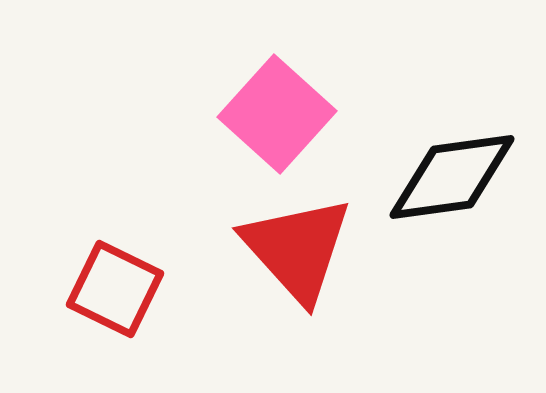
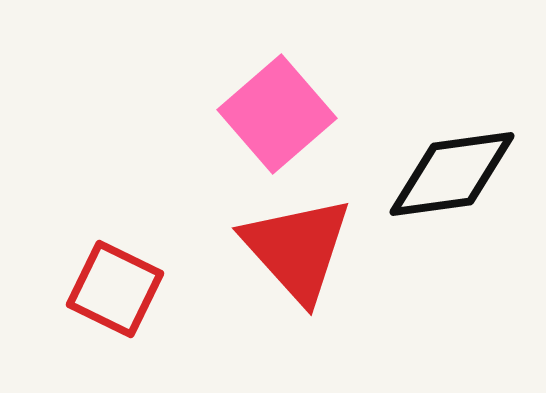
pink square: rotated 7 degrees clockwise
black diamond: moved 3 px up
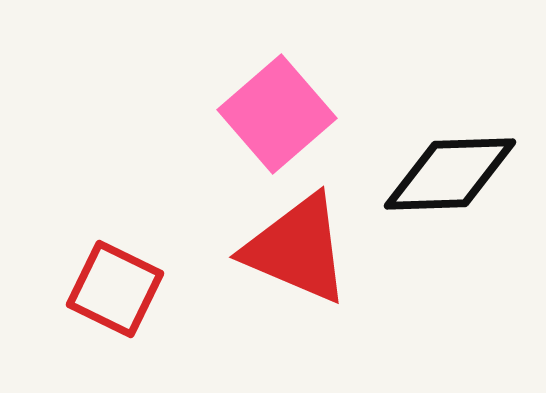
black diamond: moved 2 px left; rotated 6 degrees clockwise
red triangle: rotated 25 degrees counterclockwise
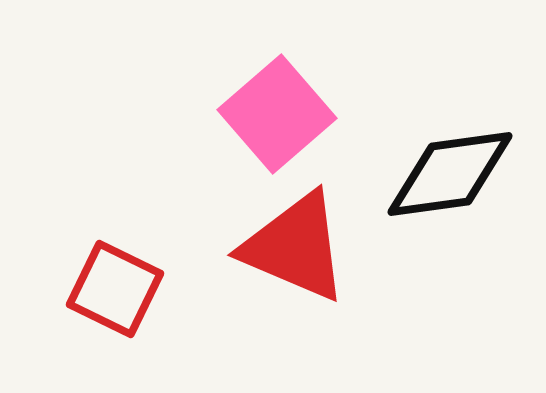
black diamond: rotated 6 degrees counterclockwise
red triangle: moved 2 px left, 2 px up
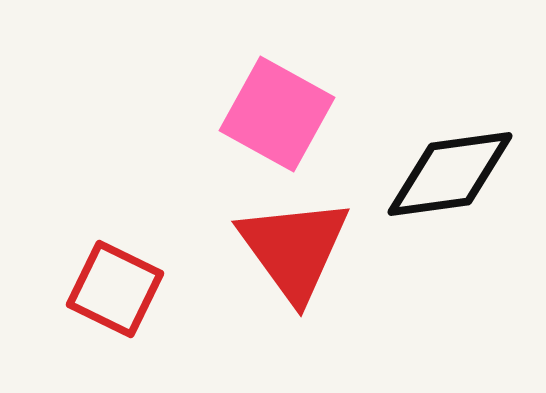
pink square: rotated 20 degrees counterclockwise
red triangle: moved 1 px left, 2 px down; rotated 31 degrees clockwise
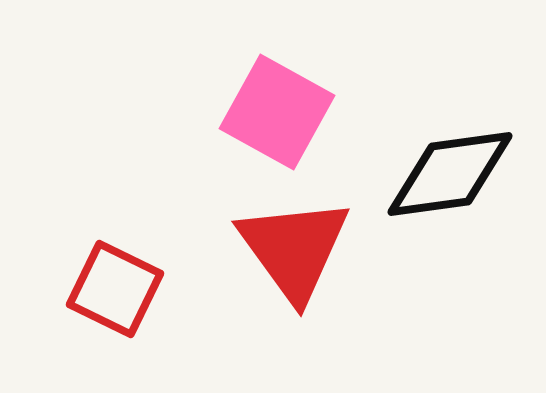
pink square: moved 2 px up
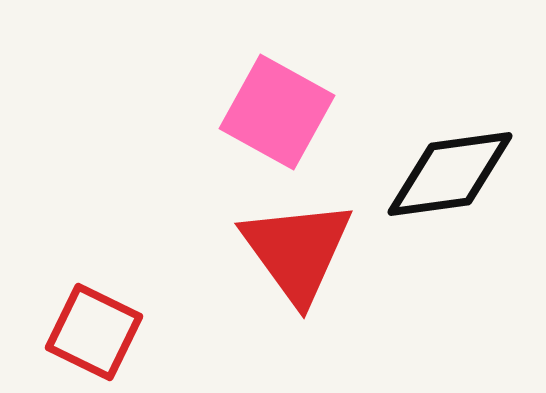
red triangle: moved 3 px right, 2 px down
red square: moved 21 px left, 43 px down
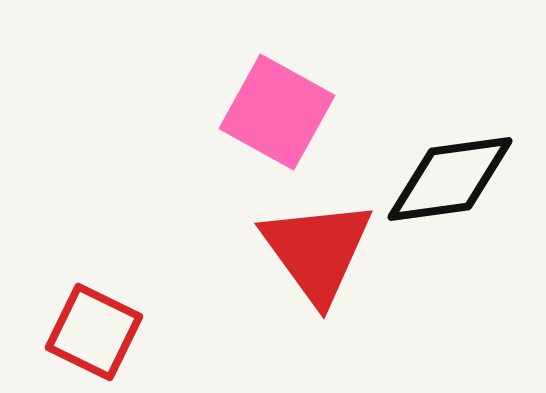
black diamond: moved 5 px down
red triangle: moved 20 px right
